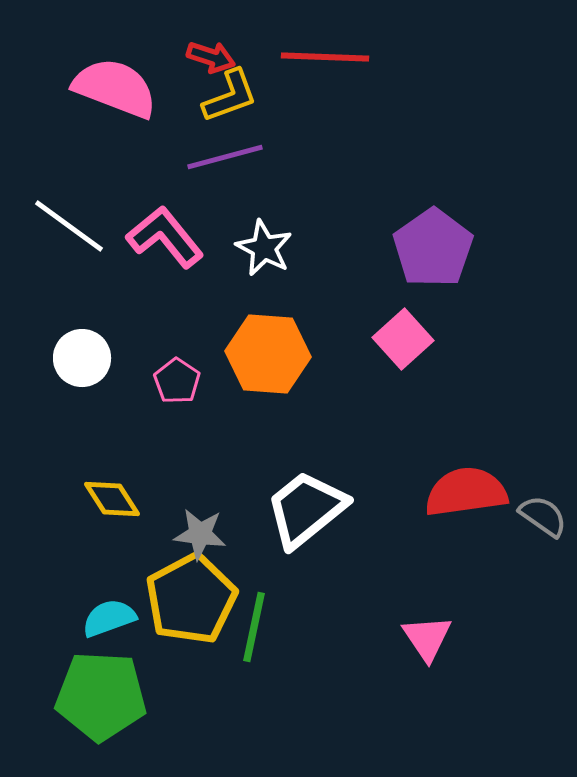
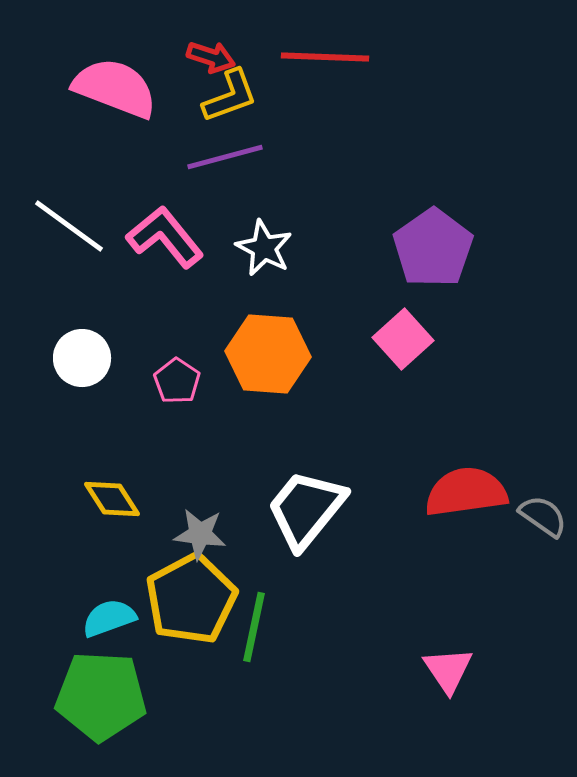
white trapezoid: rotated 12 degrees counterclockwise
pink triangle: moved 21 px right, 32 px down
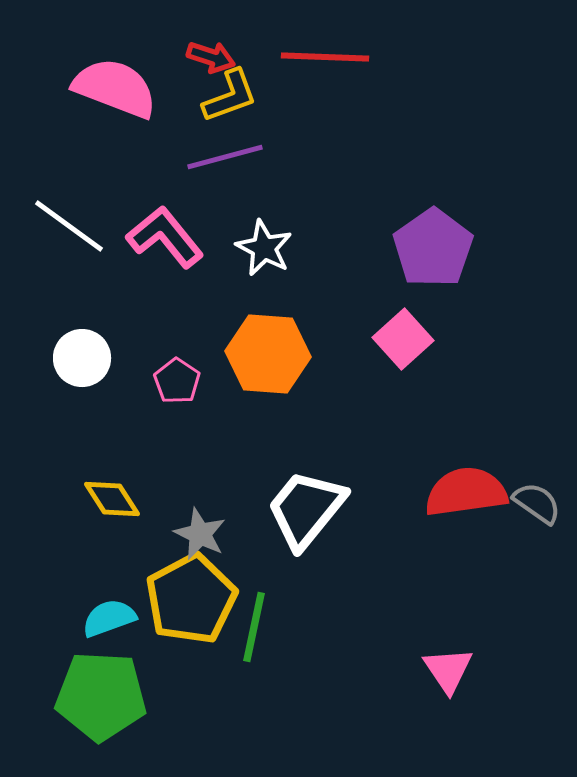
gray semicircle: moved 6 px left, 13 px up
gray star: rotated 18 degrees clockwise
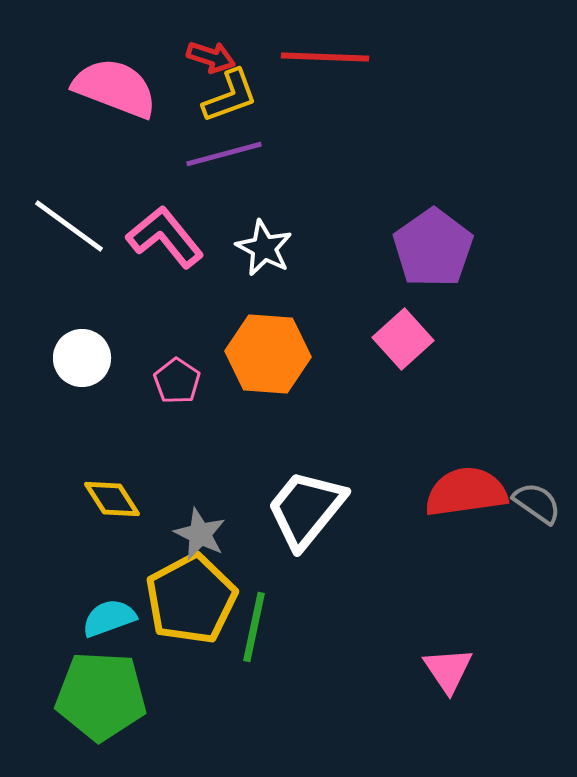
purple line: moved 1 px left, 3 px up
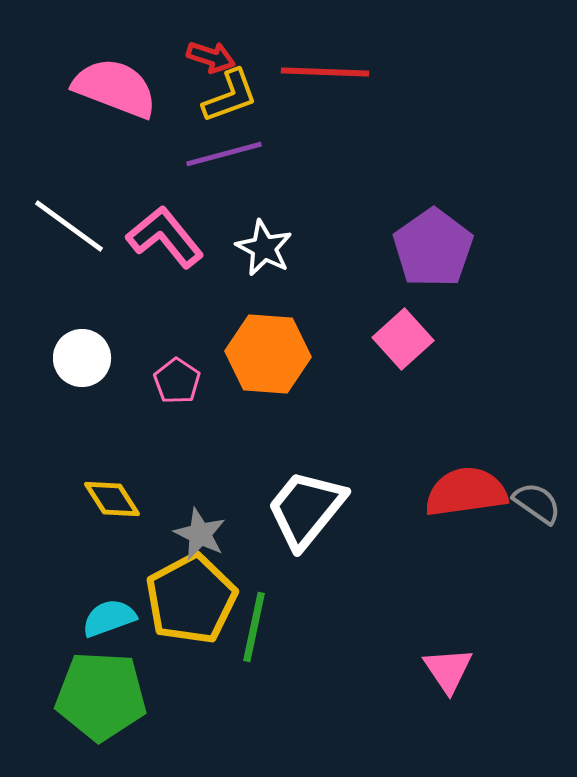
red line: moved 15 px down
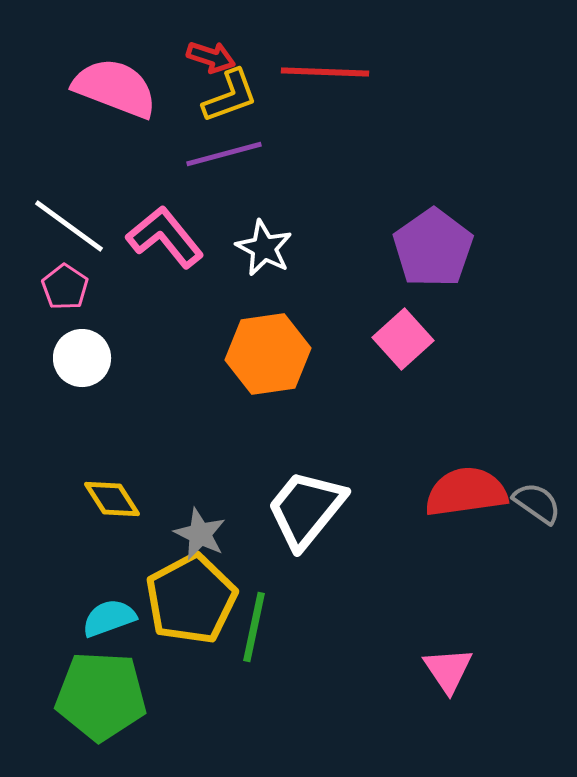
orange hexagon: rotated 12 degrees counterclockwise
pink pentagon: moved 112 px left, 94 px up
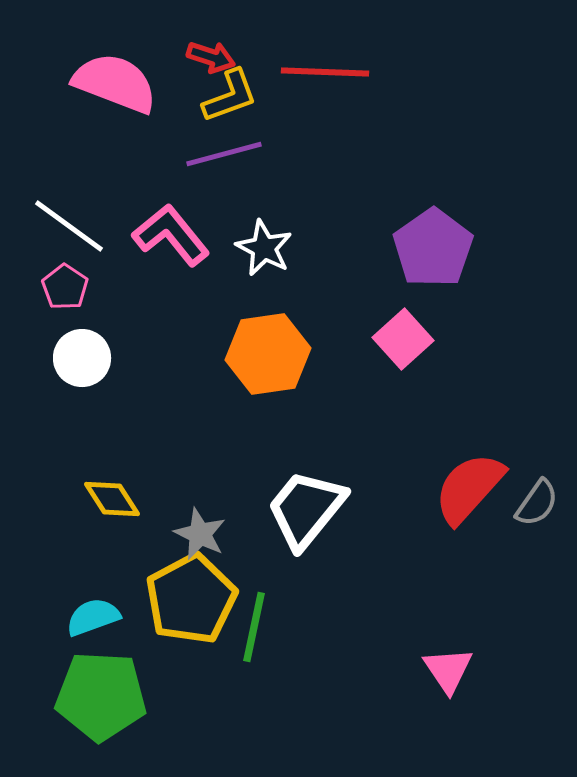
pink semicircle: moved 5 px up
pink L-shape: moved 6 px right, 2 px up
red semicircle: moved 3 px right, 4 px up; rotated 40 degrees counterclockwise
gray semicircle: rotated 90 degrees clockwise
cyan semicircle: moved 16 px left, 1 px up
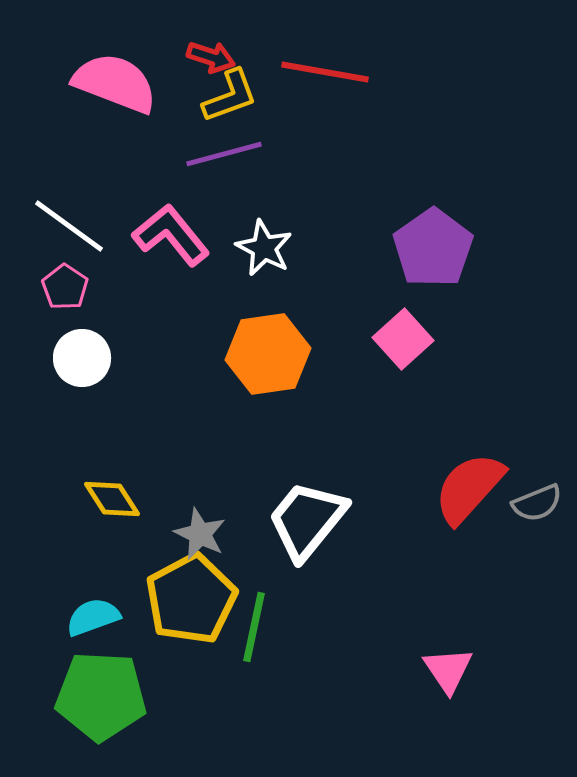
red line: rotated 8 degrees clockwise
gray semicircle: rotated 33 degrees clockwise
white trapezoid: moved 1 px right, 11 px down
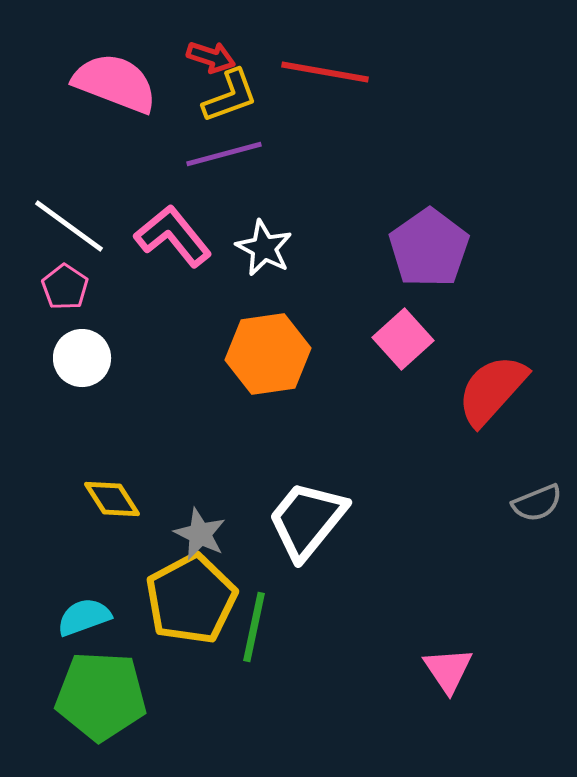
pink L-shape: moved 2 px right, 1 px down
purple pentagon: moved 4 px left
red semicircle: moved 23 px right, 98 px up
cyan semicircle: moved 9 px left
